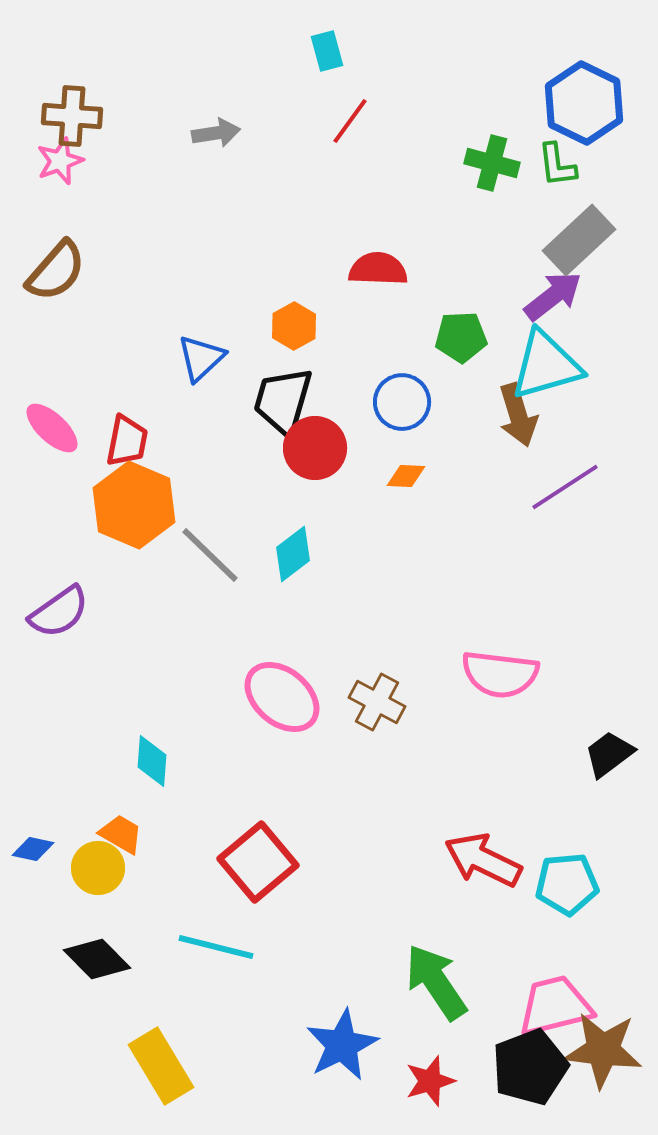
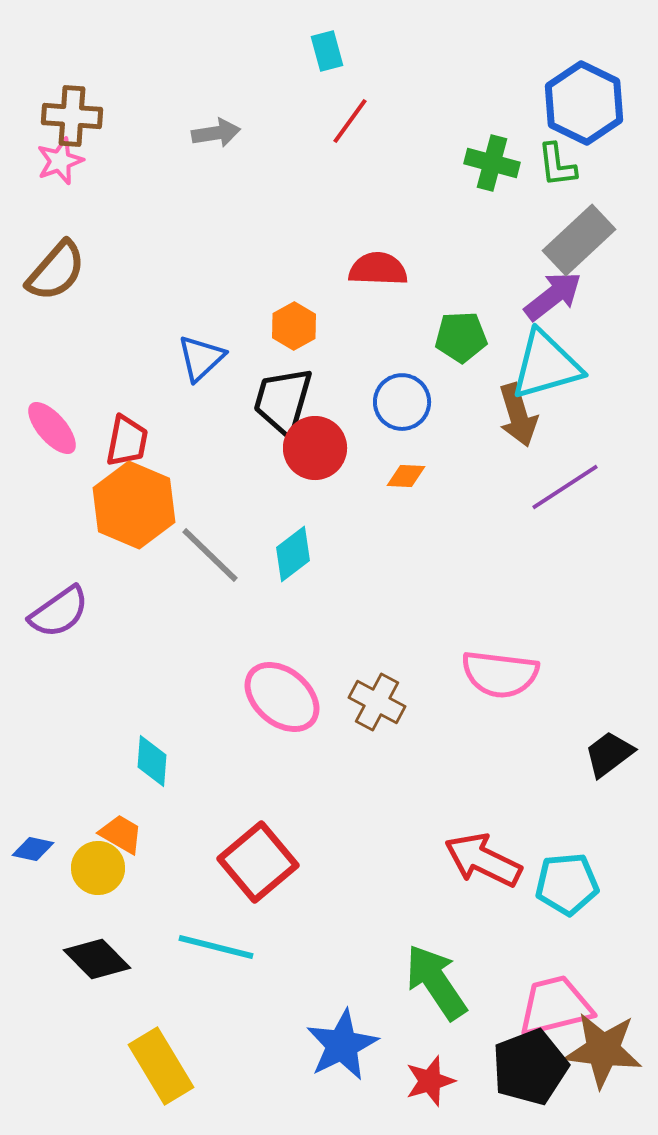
pink ellipse at (52, 428): rotated 6 degrees clockwise
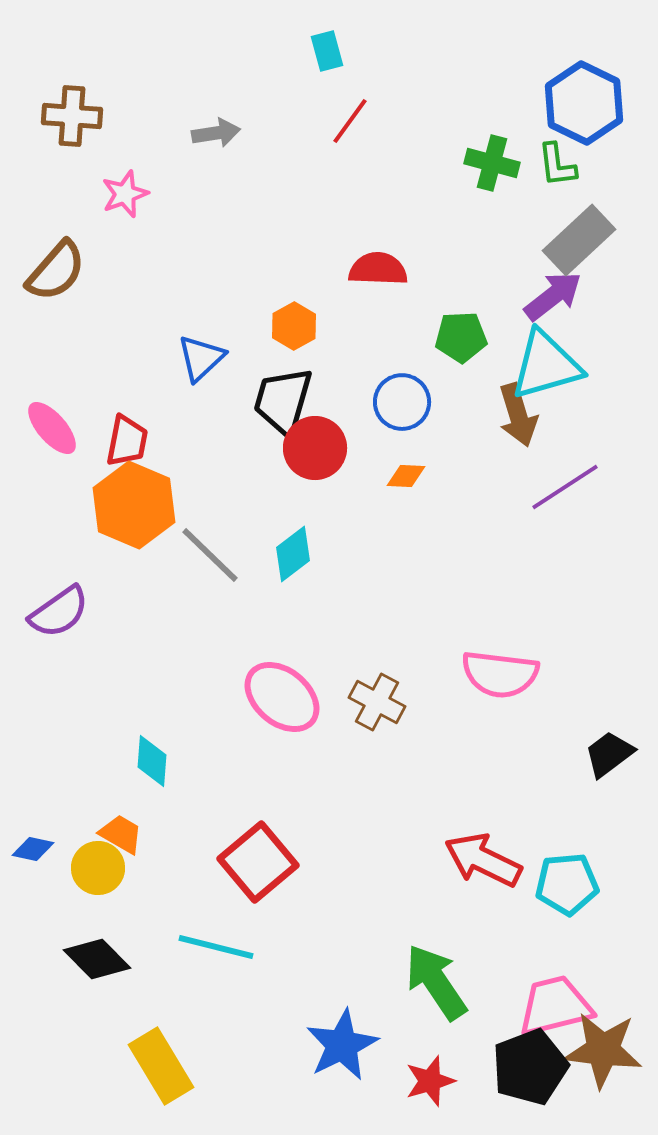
pink star at (60, 161): moved 65 px right, 33 px down
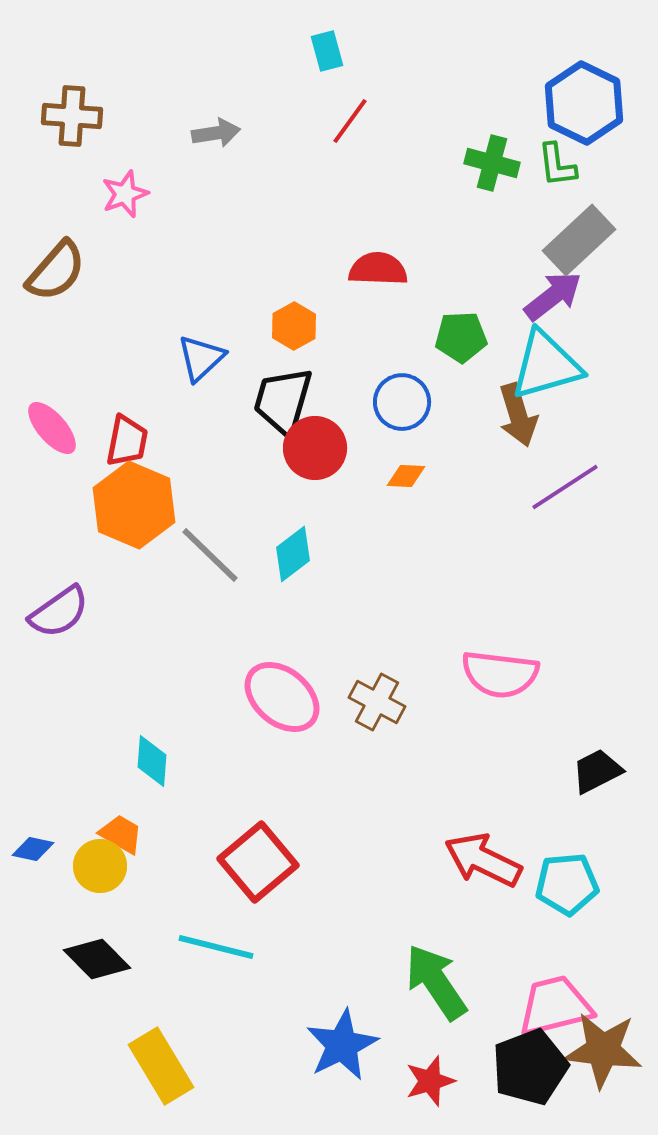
black trapezoid at (609, 754): moved 12 px left, 17 px down; rotated 10 degrees clockwise
yellow circle at (98, 868): moved 2 px right, 2 px up
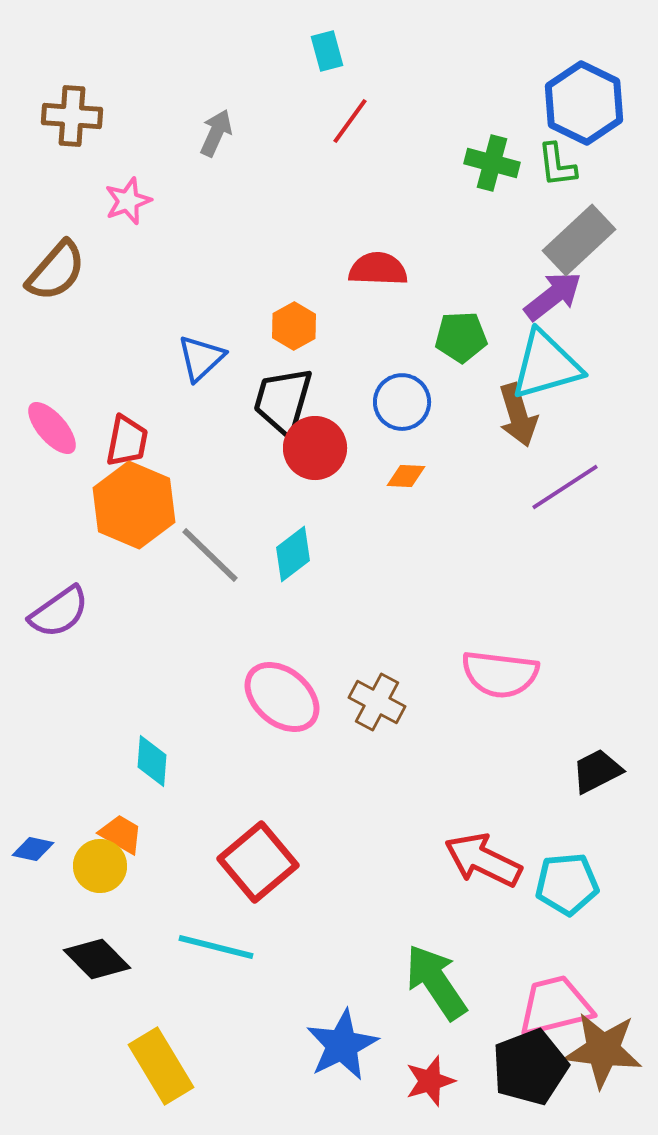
gray arrow at (216, 133): rotated 57 degrees counterclockwise
pink star at (125, 194): moved 3 px right, 7 px down
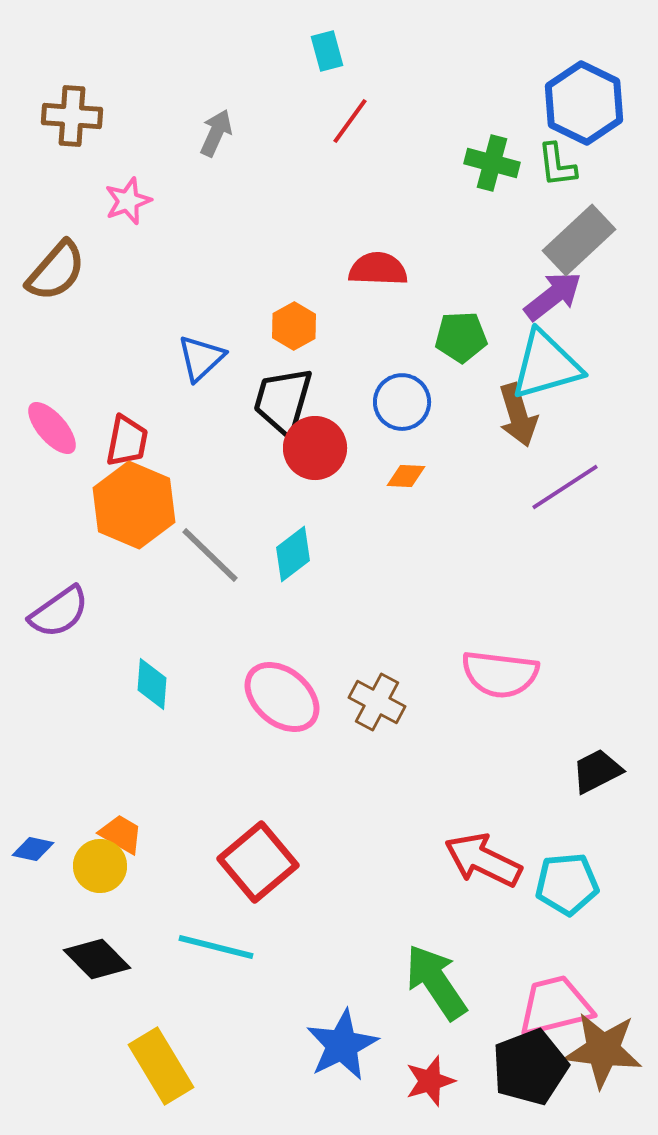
cyan diamond at (152, 761): moved 77 px up
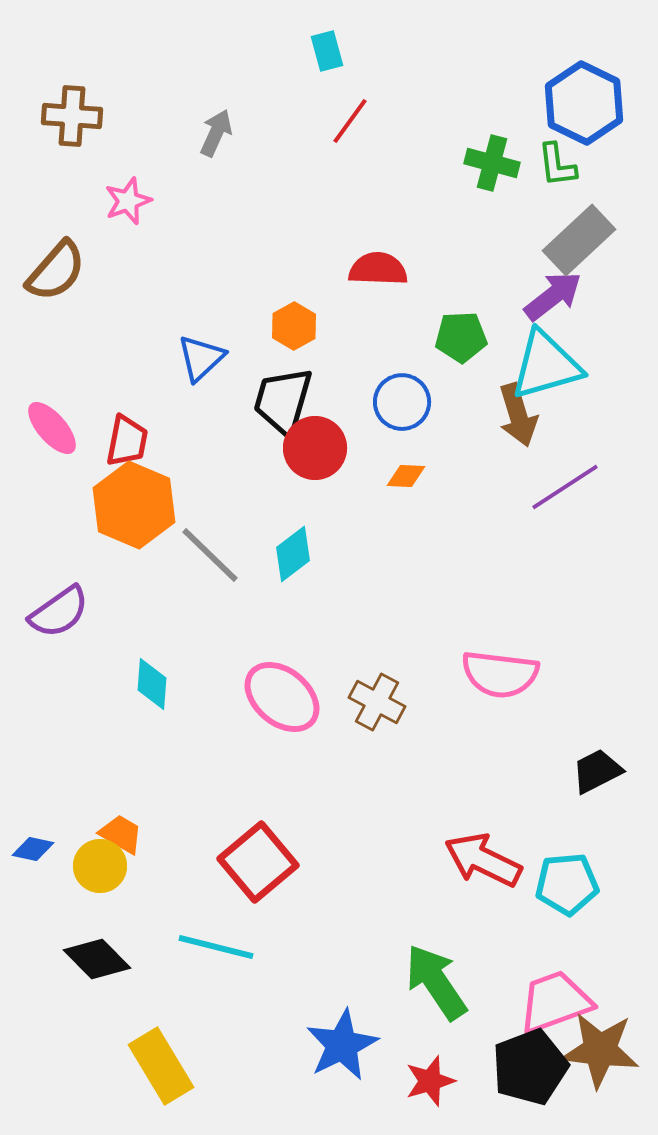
pink trapezoid at (555, 1006): moved 4 px up; rotated 6 degrees counterclockwise
brown star at (603, 1050): moved 3 px left
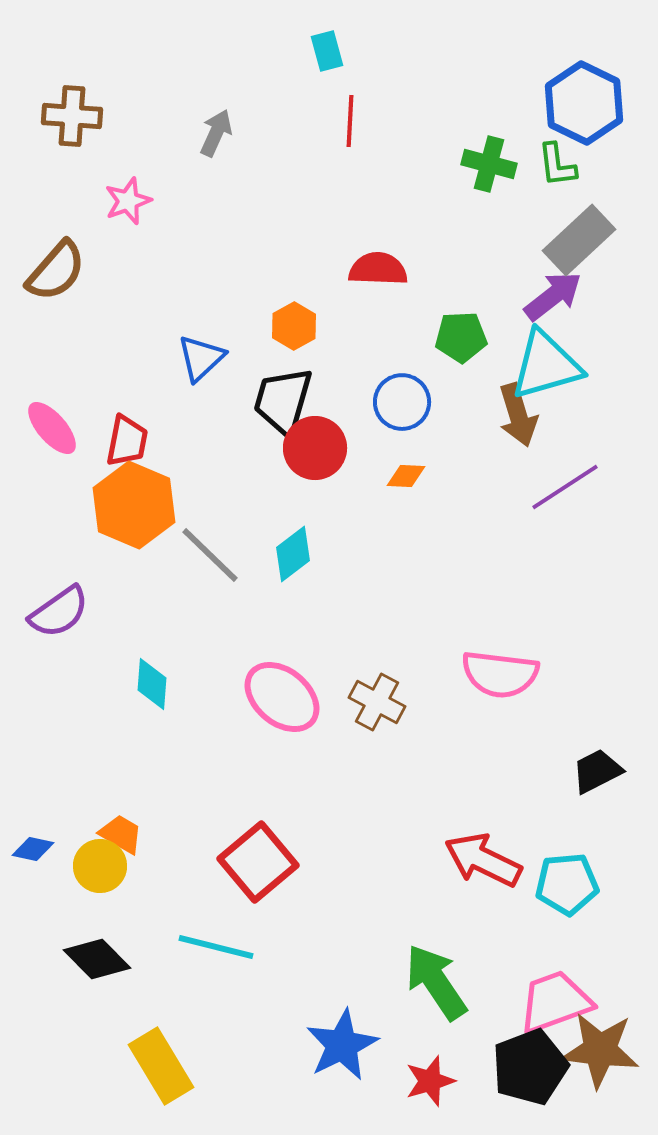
red line at (350, 121): rotated 33 degrees counterclockwise
green cross at (492, 163): moved 3 px left, 1 px down
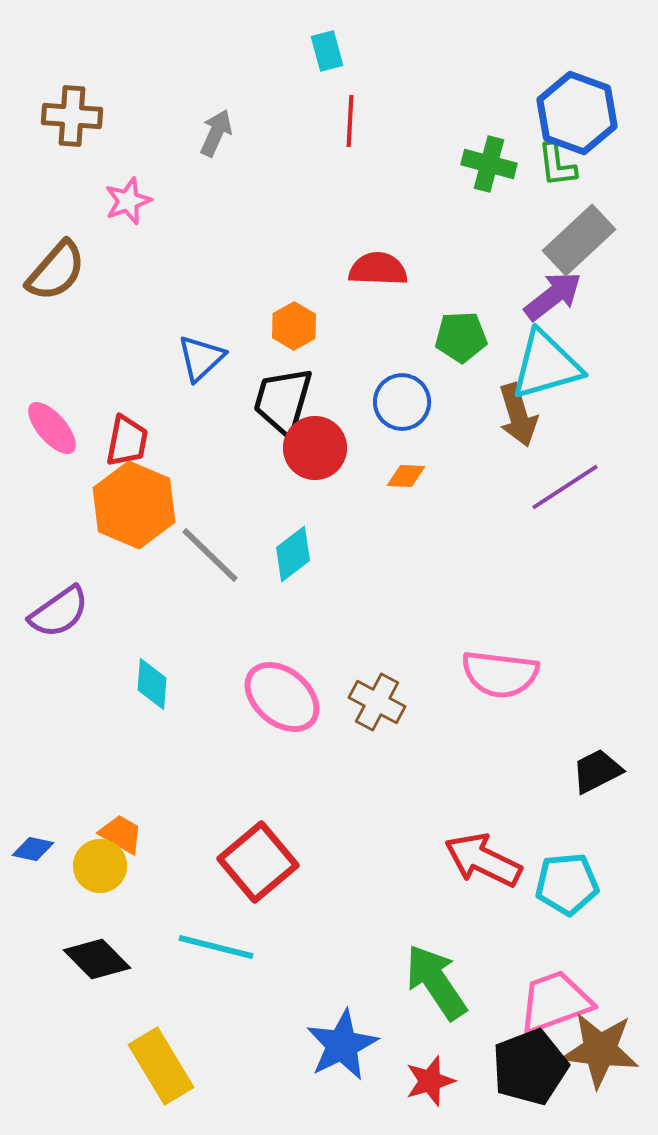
blue hexagon at (584, 103): moved 7 px left, 10 px down; rotated 6 degrees counterclockwise
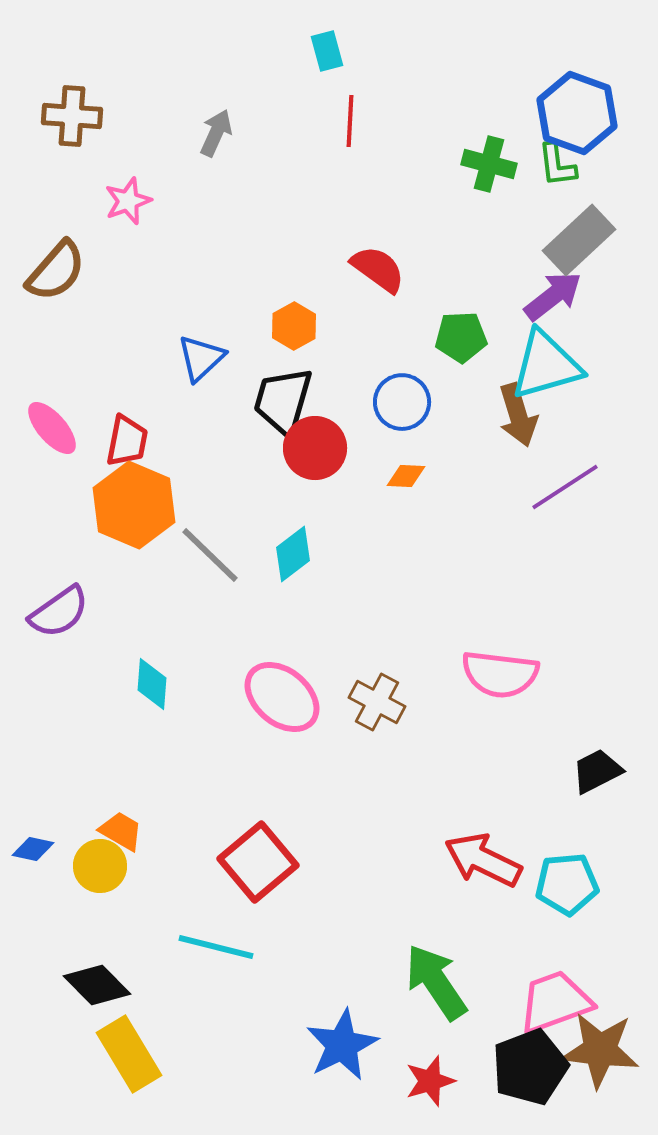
red semicircle at (378, 269): rotated 34 degrees clockwise
orange trapezoid at (121, 834): moved 3 px up
black diamond at (97, 959): moved 26 px down
yellow rectangle at (161, 1066): moved 32 px left, 12 px up
